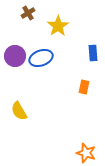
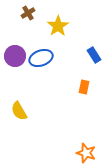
blue rectangle: moved 1 px right, 2 px down; rotated 28 degrees counterclockwise
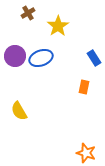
blue rectangle: moved 3 px down
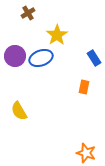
yellow star: moved 1 px left, 9 px down
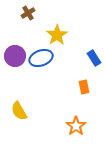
orange rectangle: rotated 24 degrees counterclockwise
orange star: moved 10 px left, 27 px up; rotated 18 degrees clockwise
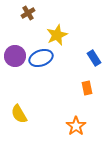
yellow star: rotated 10 degrees clockwise
orange rectangle: moved 3 px right, 1 px down
yellow semicircle: moved 3 px down
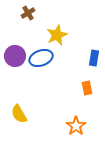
blue rectangle: rotated 42 degrees clockwise
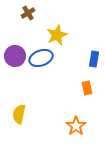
blue rectangle: moved 1 px down
yellow semicircle: rotated 42 degrees clockwise
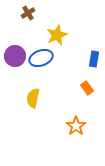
orange rectangle: rotated 24 degrees counterclockwise
yellow semicircle: moved 14 px right, 16 px up
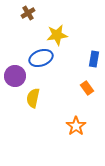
yellow star: rotated 15 degrees clockwise
purple circle: moved 20 px down
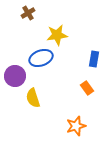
yellow semicircle: rotated 30 degrees counterclockwise
orange star: rotated 18 degrees clockwise
